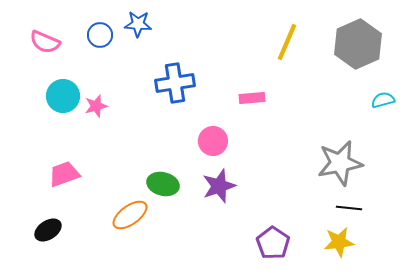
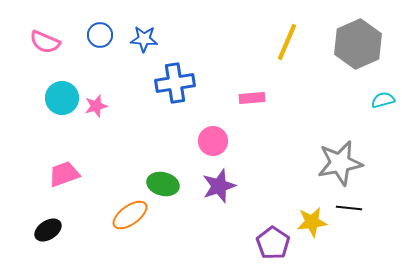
blue star: moved 6 px right, 15 px down
cyan circle: moved 1 px left, 2 px down
yellow star: moved 27 px left, 20 px up
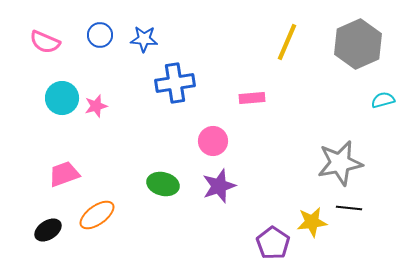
orange ellipse: moved 33 px left
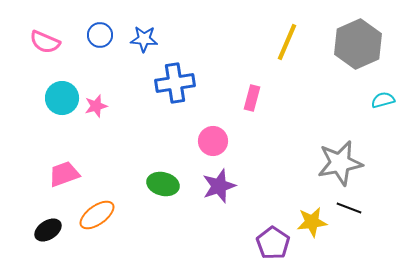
pink rectangle: rotated 70 degrees counterclockwise
black line: rotated 15 degrees clockwise
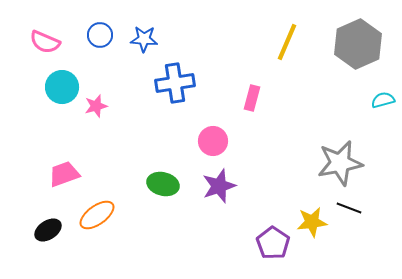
cyan circle: moved 11 px up
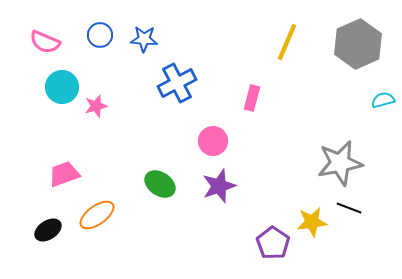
blue cross: moved 2 px right; rotated 18 degrees counterclockwise
green ellipse: moved 3 px left; rotated 20 degrees clockwise
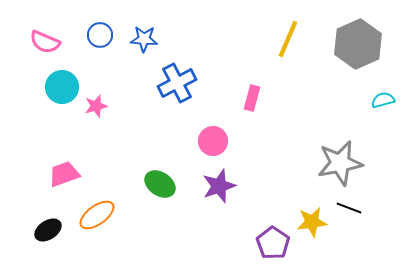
yellow line: moved 1 px right, 3 px up
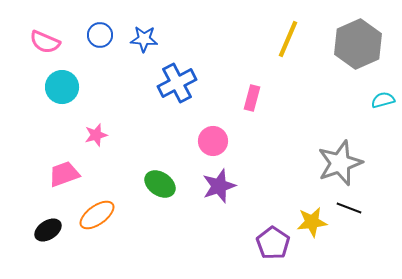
pink star: moved 29 px down
gray star: rotated 9 degrees counterclockwise
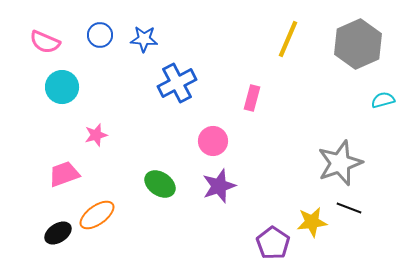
black ellipse: moved 10 px right, 3 px down
